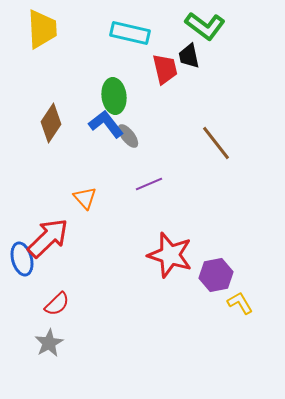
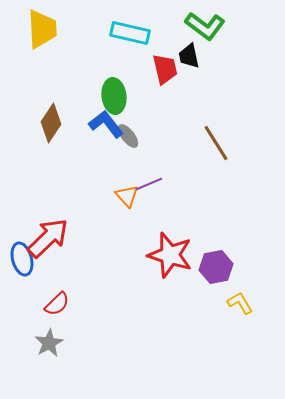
brown line: rotated 6 degrees clockwise
orange triangle: moved 42 px right, 2 px up
purple hexagon: moved 8 px up
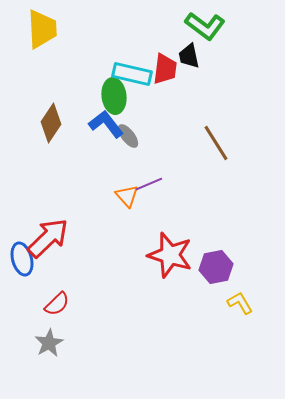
cyan rectangle: moved 2 px right, 41 px down
red trapezoid: rotated 20 degrees clockwise
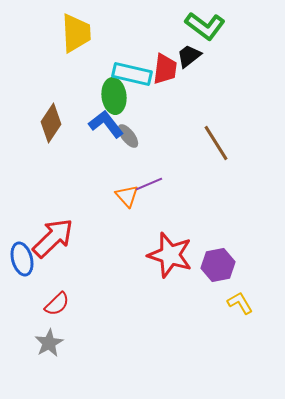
yellow trapezoid: moved 34 px right, 4 px down
black trapezoid: rotated 64 degrees clockwise
red arrow: moved 5 px right
purple hexagon: moved 2 px right, 2 px up
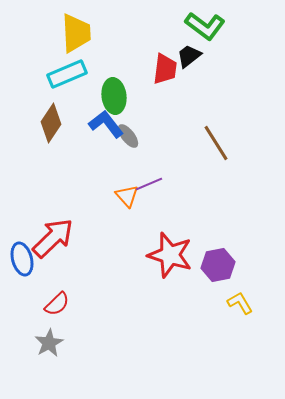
cyan rectangle: moved 65 px left; rotated 36 degrees counterclockwise
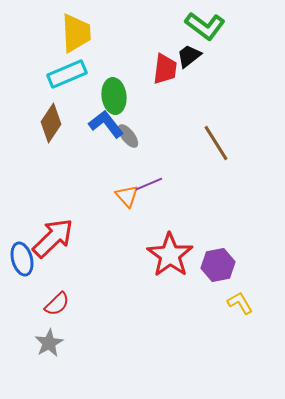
red star: rotated 18 degrees clockwise
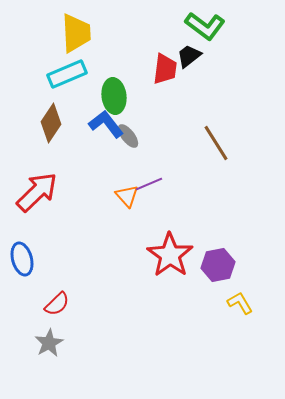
red arrow: moved 16 px left, 46 px up
